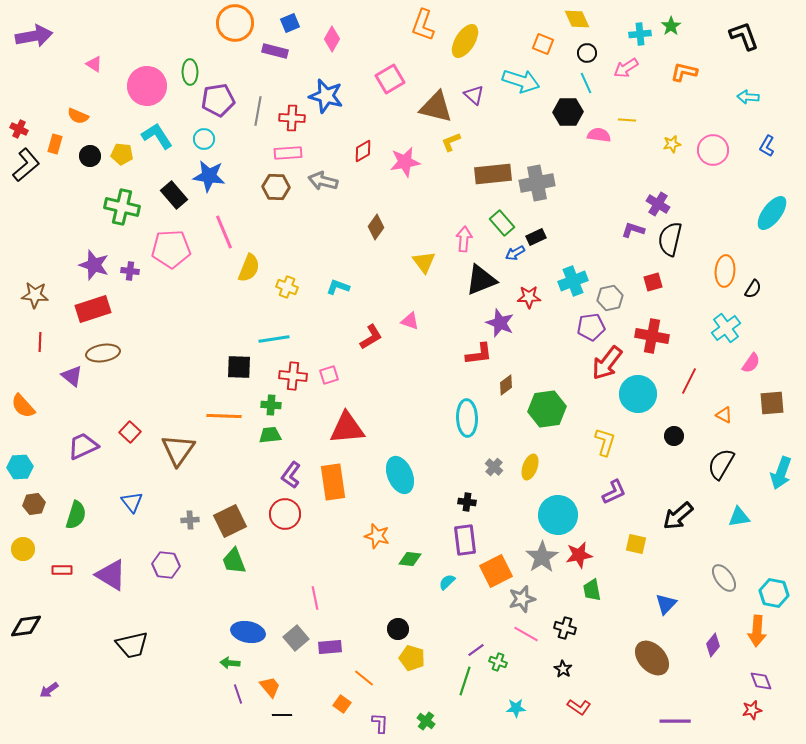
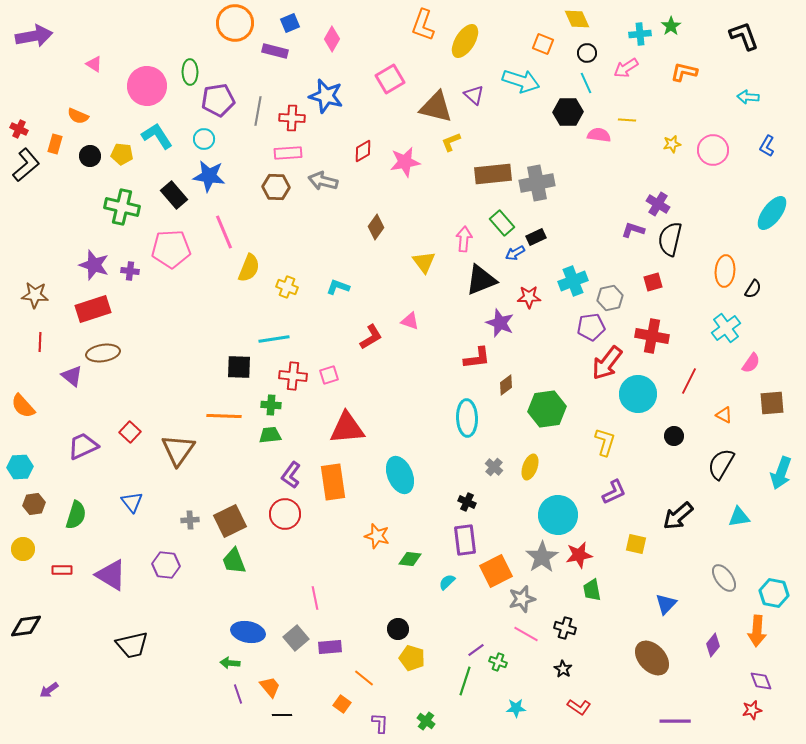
red L-shape at (479, 354): moved 2 px left, 4 px down
black cross at (467, 502): rotated 18 degrees clockwise
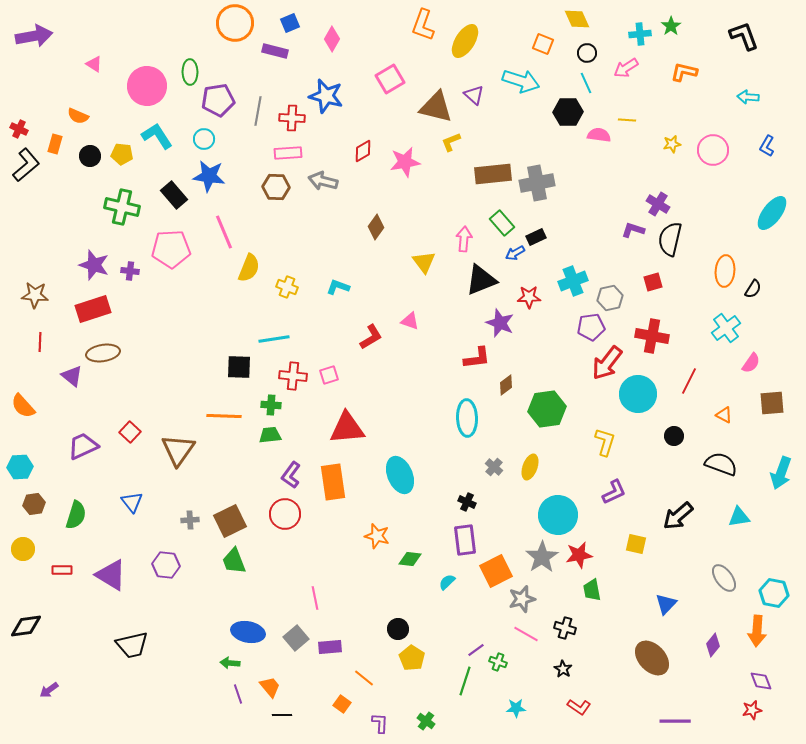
black semicircle at (721, 464): rotated 80 degrees clockwise
yellow pentagon at (412, 658): rotated 15 degrees clockwise
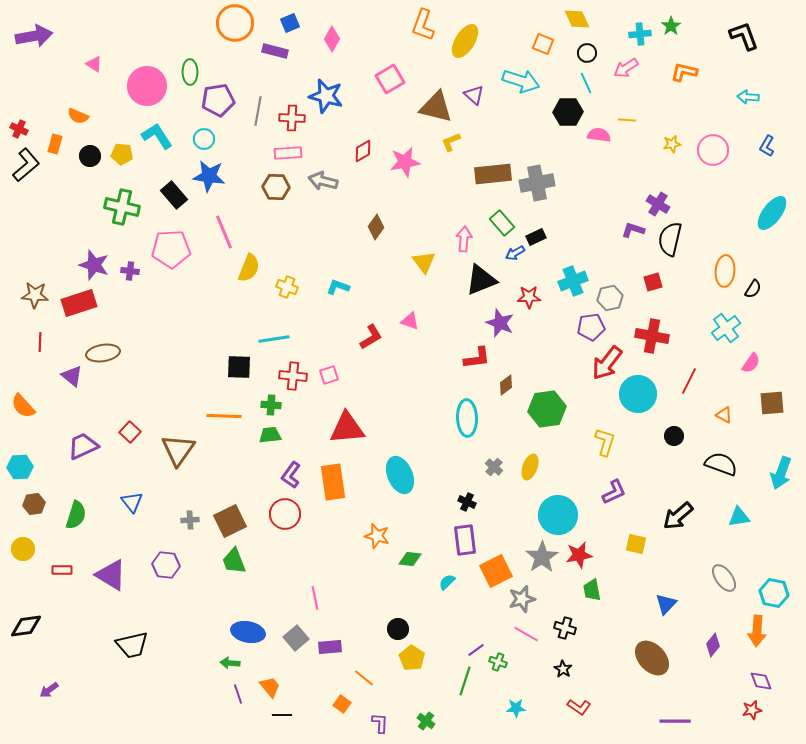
red rectangle at (93, 309): moved 14 px left, 6 px up
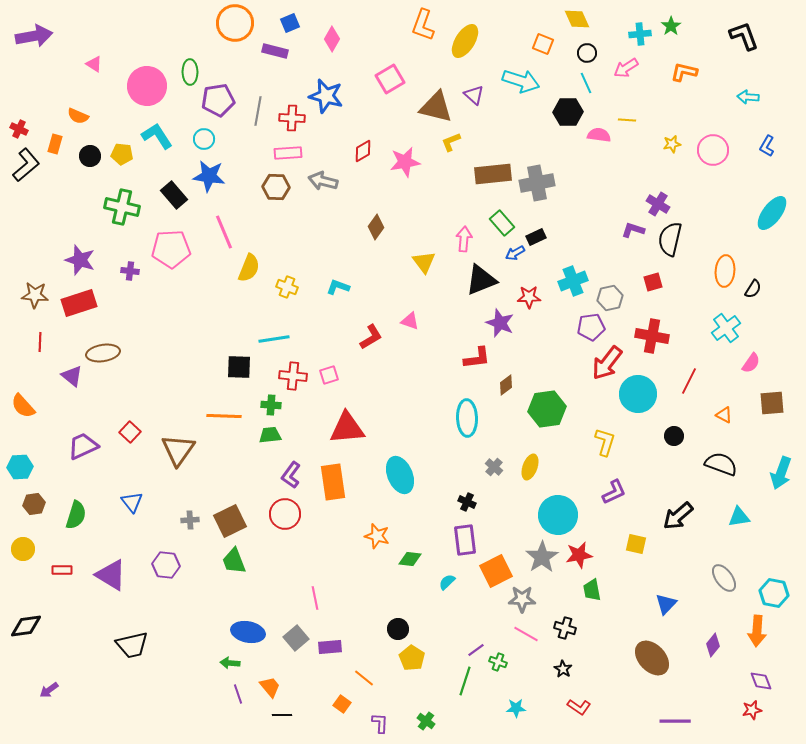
purple star at (94, 265): moved 14 px left, 5 px up
gray star at (522, 599): rotated 16 degrees clockwise
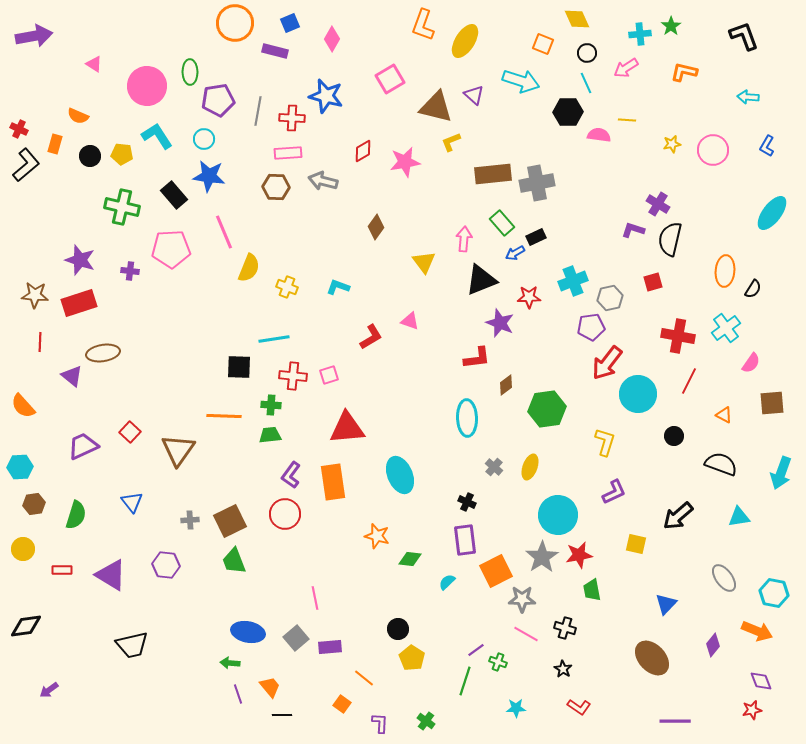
red cross at (652, 336): moved 26 px right
orange arrow at (757, 631): rotated 72 degrees counterclockwise
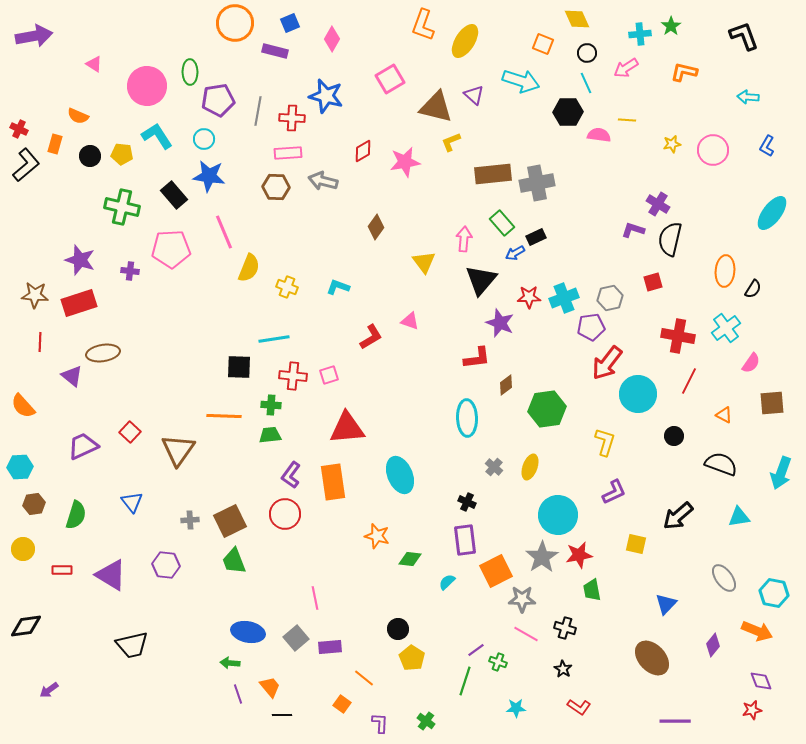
black triangle at (481, 280): rotated 28 degrees counterclockwise
cyan cross at (573, 281): moved 9 px left, 17 px down
